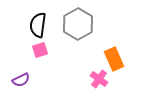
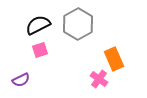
black semicircle: rotated 55 degrees clockwise
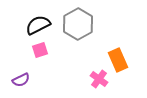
orange rectangle: moved 4 px right, 1 px down
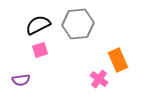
gray hexagon: rotated 24 degrees clockwise
purple semicircle: rotated 18 degrees clockwise
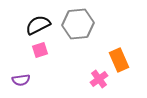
orange rectangle: moved 1 px right
pink cross: rotated 18 degrees clockwise
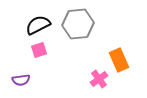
pink square: moved 1 px left
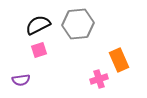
pink cross: rotated 18 degrees clockwise
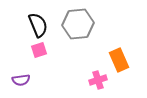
black semicircle: rotated 95 degrees clockwise
pink cross: moved 1 px left, 1 px down
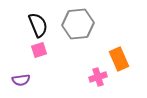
orange rectangle: moved 1 px up
pink cross: moved 3 px up
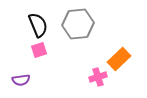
orange rectangle: rotated 70 degrees clockwise
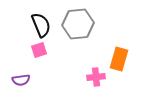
black semicircle: moved 3 px right
orange rectangle: rotated 30 degrees counterclockwise
pink cross: moved 2 px left; rotated 12 degrees clockwise
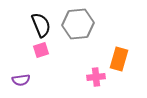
pink square: moved 2 px right
